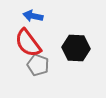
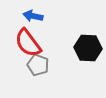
black hexagon: moved 12 px right
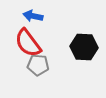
black hexagon: moved 4 px left, 1 px up
gray pentagon: rotated 15 degrees counterclockwise
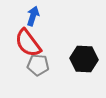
blue arrow: rotated 96 degrees clockwise
black hexagon: moved 12 px down
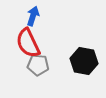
red semicircle: rotated 12 degrees clockwise
black hexagon: moved 2 px down; rotated 8 degrees clockwise
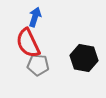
blue arrow: moved 2 px right, 1 px down
black hexagon: moved 3 px up
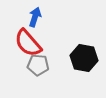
red semicircle: rotated 16 degrees counterclockwise
